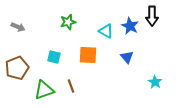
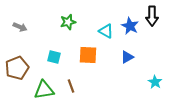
gray arrow: moved 2 px right
blue triangle: rotated 40 degrees clockwise
green triangle: rotated 10 degrees clockwise
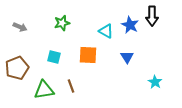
green star: moved 6 px left, 1 px down
blue star: moved 1 px up
blue triangle: rotated 32 degrees counterclockwise
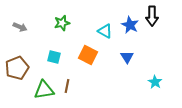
cyan triangle: moved 1 px left
orange square: rotated 24 degrees clockwise
brown line: moved 4 px left; rotated 32 degrees clockwise
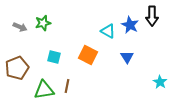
green star: moved 19 px left
cyan triangle: moved 3 px right
cyan star: moved 5 px right
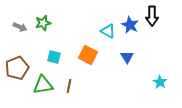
brown line: moved 2 px right
green triangle: moved 1 px left, 5 px up
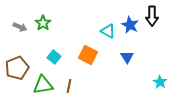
green star: rotated 21 degrees counterclockwise
cyan square: rotated 24 degrees clockwise
